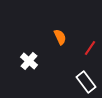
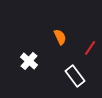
white rectangle: moved 11 px left, 6 px up
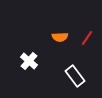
orange semicircle: rotated 112 degrees clockwise
red line: moved 3 px left, 10 px up
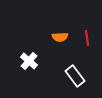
red line: rotated 42 degrees counterclockwise
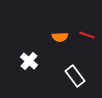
red line: moved 3 px up; rotated 63 degrees counterclockwise
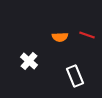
white rectangle: rotated 15 degrees clockwise
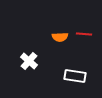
red line: moved 3 px left, 1 px up; rotated 14 degrees counterclockwise
white rectangle: rotated 60 degrees counterclockwise
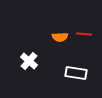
white rectangle: moved 1 px right, 3 px up
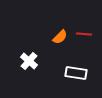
orange semicircle: rotated 42 degrees counterclockwise
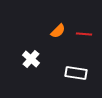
orange semicircle: moved 2 px left, 6 px up
white cross: moved 2 px right, 2 px up
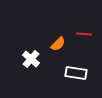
orange semicircle: moved 13 px down
